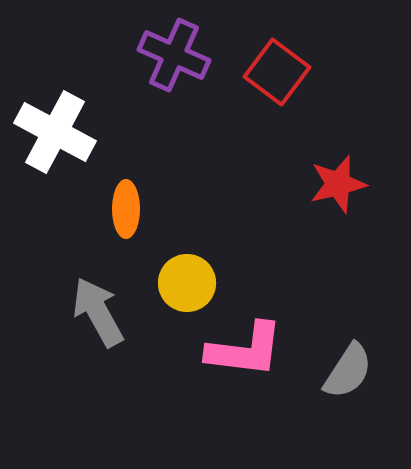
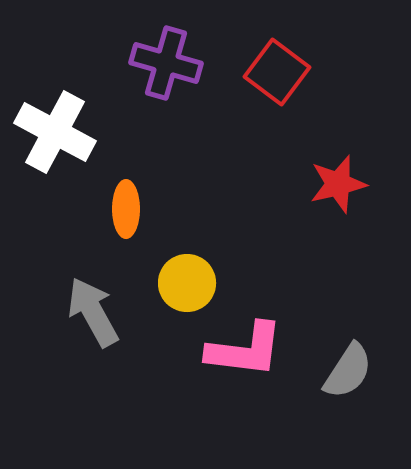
purple cross: moved 8 px left, 8 px down; rotated 8 degrees counterclockwise
gray arrow: moved 5 px left
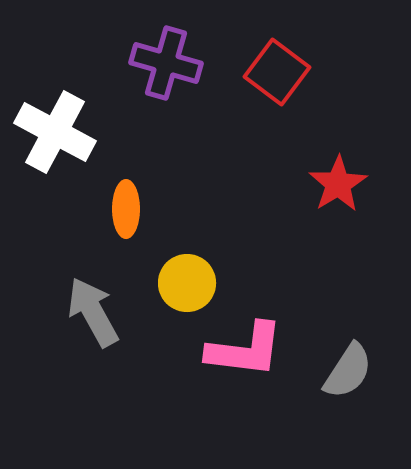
red star: rotated 18 degrees counterclockwise
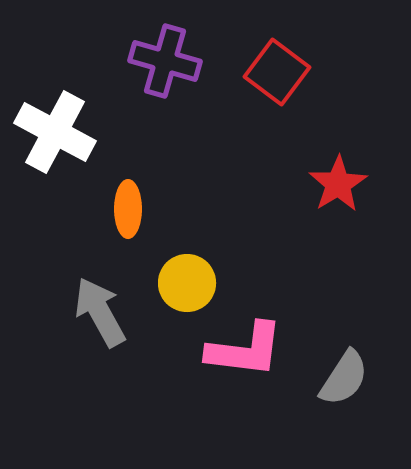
purple cross: moved 1 px left, 2 px up
orange ellipse: moved 2 px right
gray arrow: moved 7 px right
gray semicircle: moved 4 px left, 7 px down
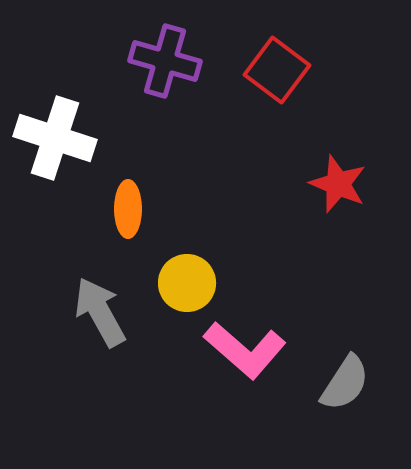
red square: moved 2 px up
white cross: moved 6 px down; rotated 10 degrees counterclockwise
red star: rotated 18 degrees counterclockwise
pink L-shape: rotated 34 degrees clockwise
gray semicircle: moved 1 px right, 5 px down
